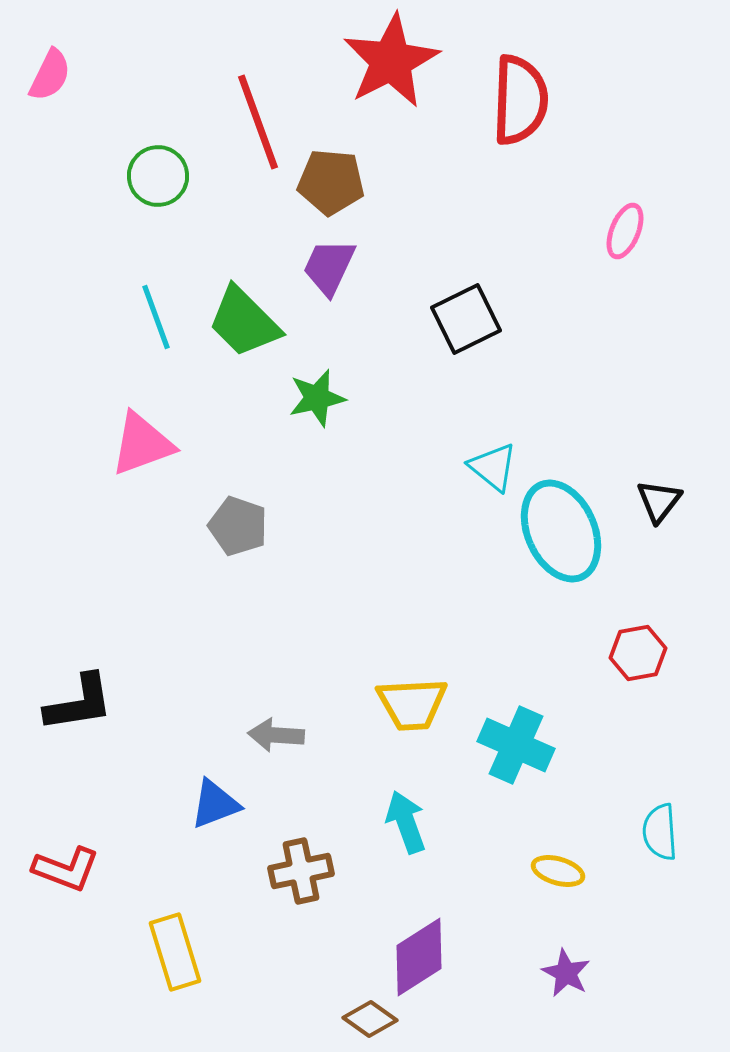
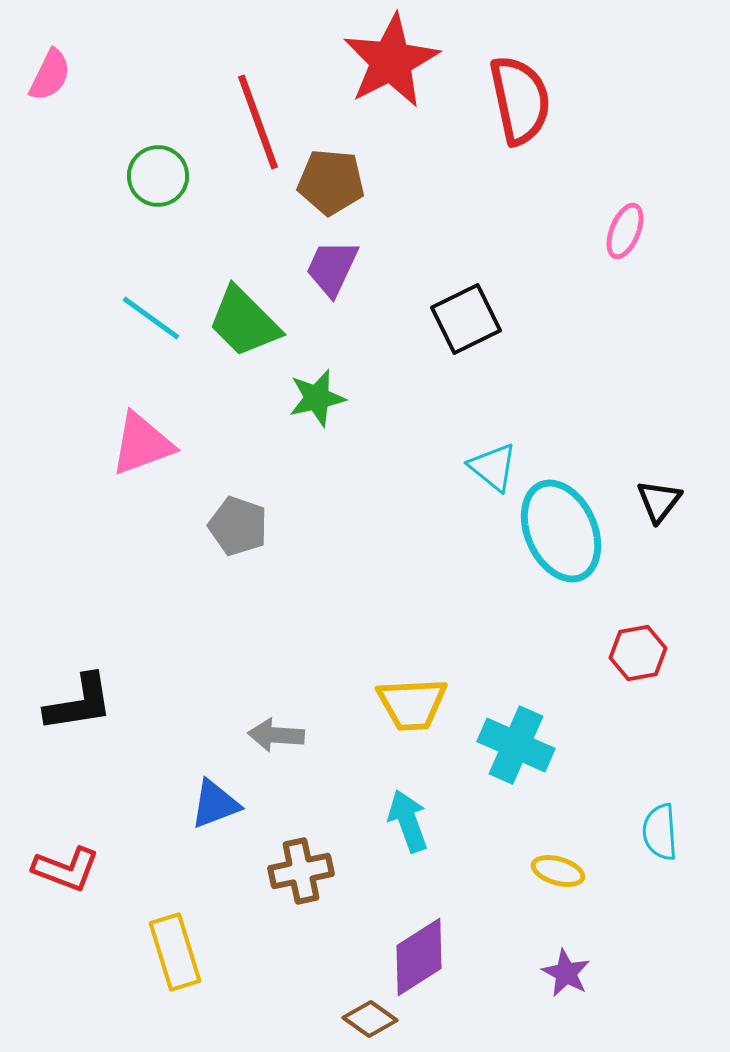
red semicircle: rotated 14 degrees counterclockwise
purple trapezoid: moved 3 px right, 1 px down
cyan line: moved 5 px left, 1 px down; rotated 34 degrees counterclockwise
cyan arrow: moved 2 px right, 1 px up
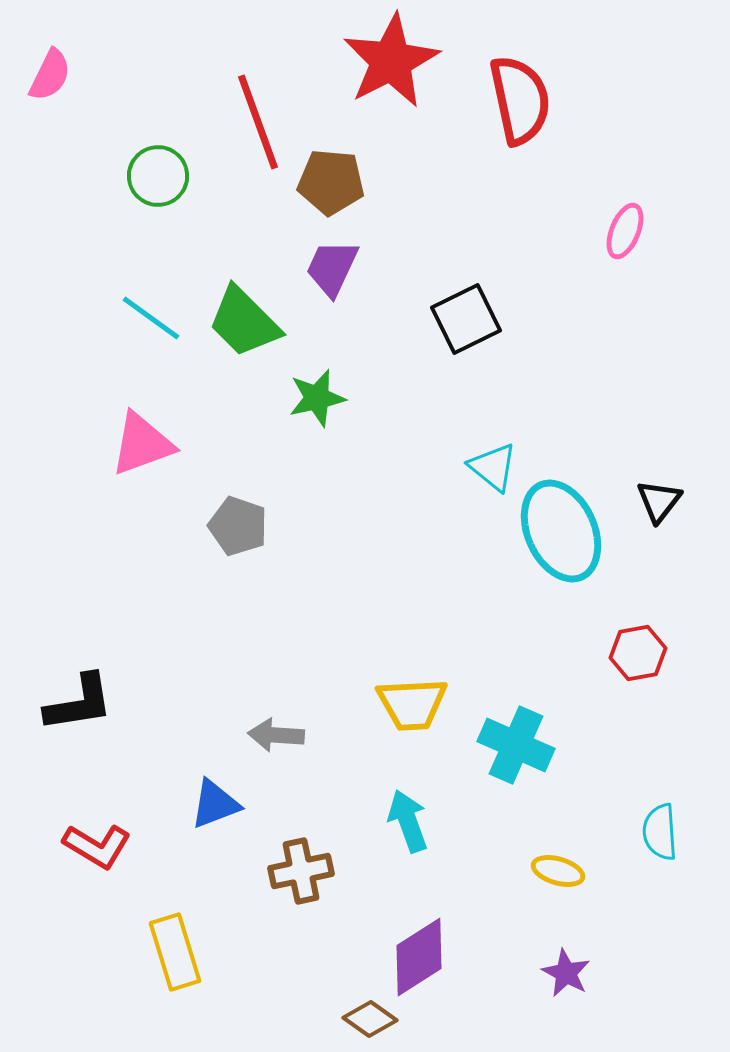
red L-shape: moved 31 px right, 23 px up; rotated 10 degrees clockwise
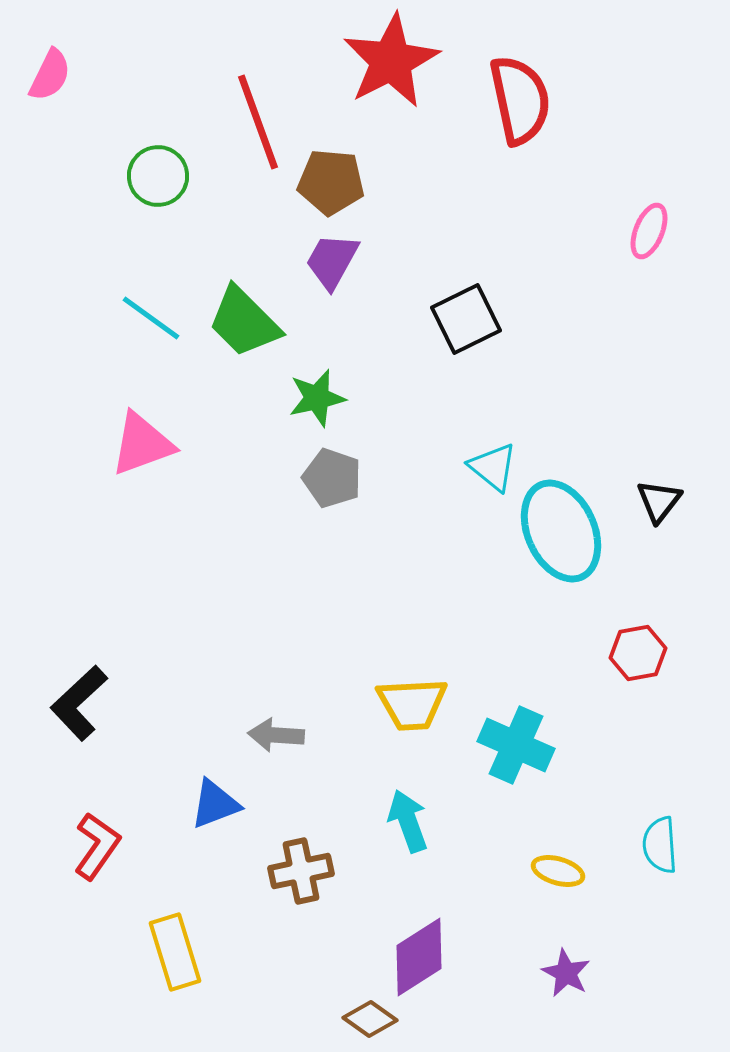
pink ellipse: moved 24 px right
purple trapezoid: moved 7 px up; rotated 4 degrees clockwise
gray pentagon: moved 94 px right, 48 px up
black L-shape: rotated 146 degrees clockwise
cyan semicircle: moved 13 px down
red L-shape: rotated 86 degrees counterclockwise
